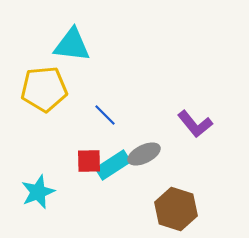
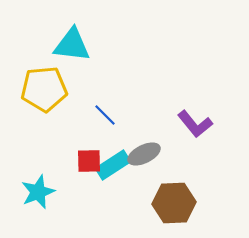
brown hexagon: moved 2 px left, 6 px up; rotated 21 degrees counterclockwise
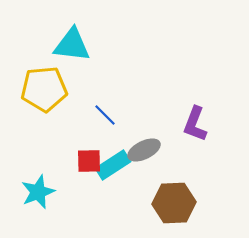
purple L-shape: rotated 60 degrees clockwise
gray ellipse: moved 4 px up
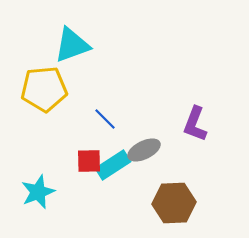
cyan triangle: rotated 27 degrees counterclockwise
blue line: moved 4 px down
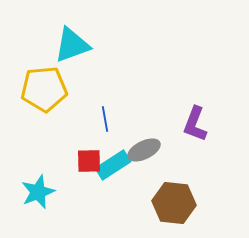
blue line: rotated 35 degrees clockwise
brown hexagon: rotated 9 degrees clockwise
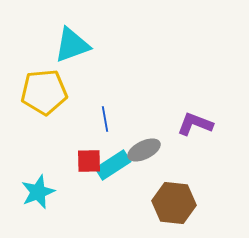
yellow pentagon: moved 3 px down
purple L-shape: rotated 90 degrees clockwise
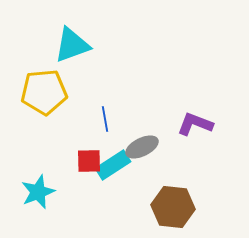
gray ellipse: moved 2 px left, 3 px up
brown hexagon: moved 1 px left, 4 px down
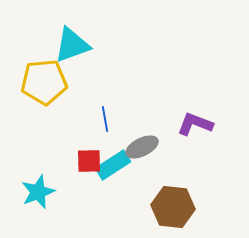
yellow pentagon: moved 10 px up
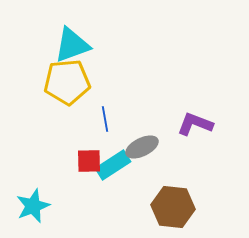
yellow pentagon: moved 23 px right
cyan star: moved 5 px left, 14 px down
